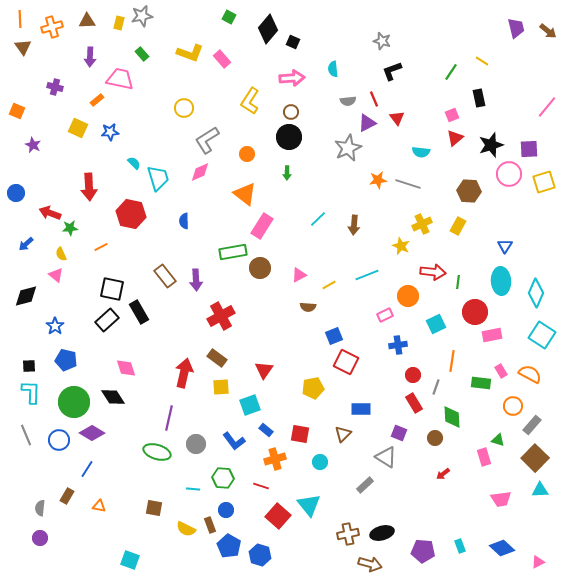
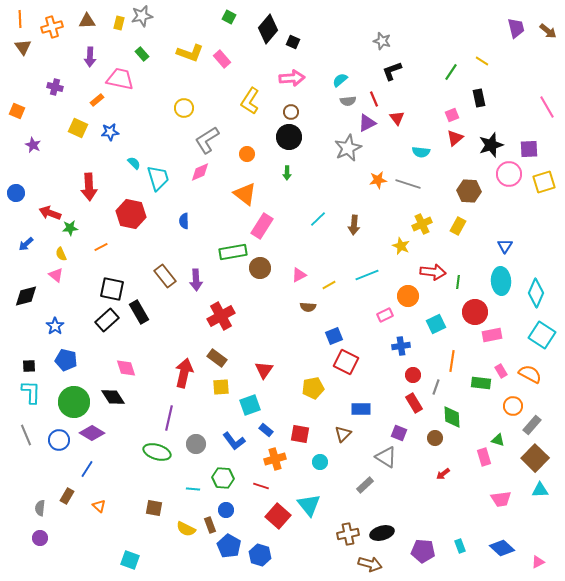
cyan semicircle at (333, 69): moved 7 px right, 11 px down; rotated 56 degrees clockwise
pink line at (547, 107): rotated 70 degrees counterclockwise
blue cross at (398, 345): moved 3 px right, 1 px down
orange triangle at (99, 506): rotated 32 degrees clockwise
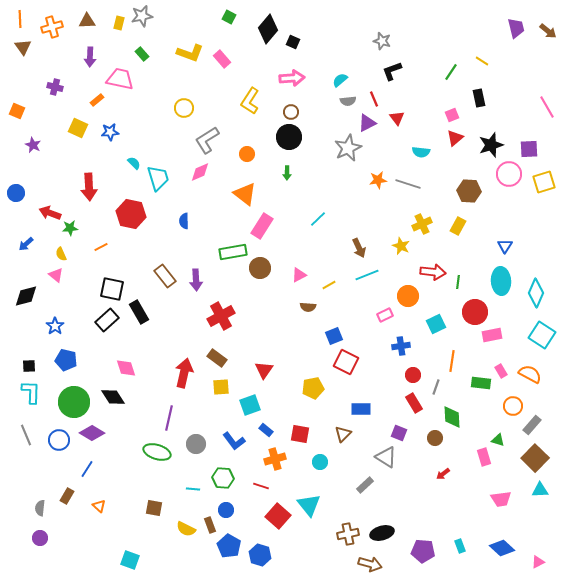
brown arrow at (354, 225): moved 5 px right, 23 px down; rotated 30 degrees counterclockwise
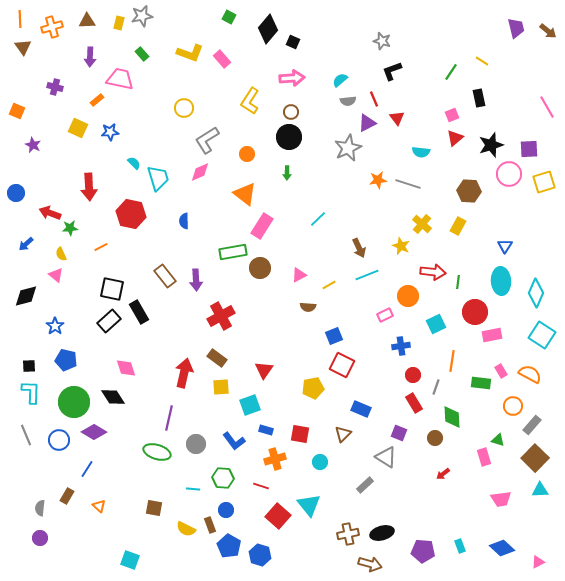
yellow cross at (422, 224): rotated 24 degrees counterclockwise
black rectangle at (107, 320): moved 2 px right, 1 px down
red square at (346, 362): moved 4 px left, 3 px down
blue rectangle at (361, 409): rotated 24 degrees clockwise
blue rectangle at (266, 430): rotated 24 degrees counterclockwise
purple diamond at (92, 433): moved 2 px right, 1 px up
